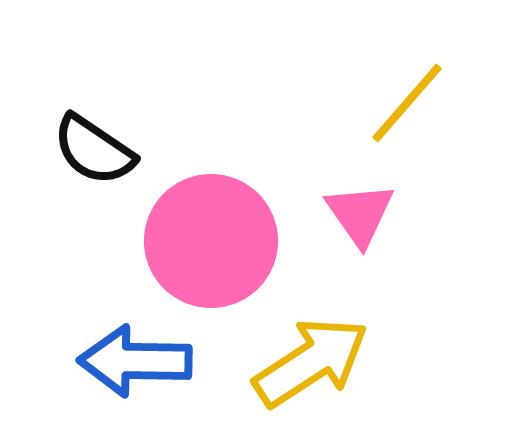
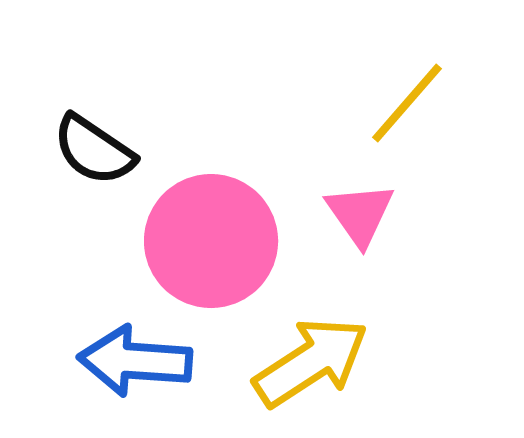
blue arrow: rotated 3 degrees clockwise
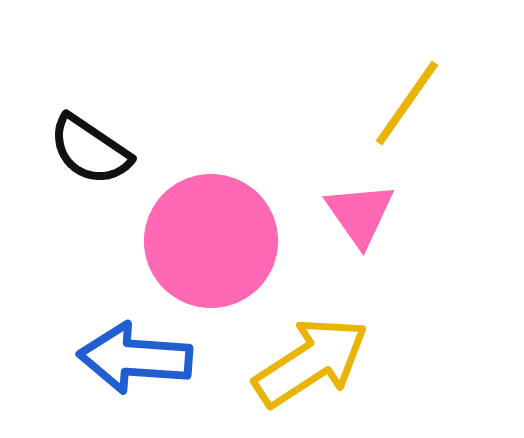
yellow line: rotated 6 degrees counterclockwise
black semicircle: moved 4 px left
blue arrow: moved 3 px up
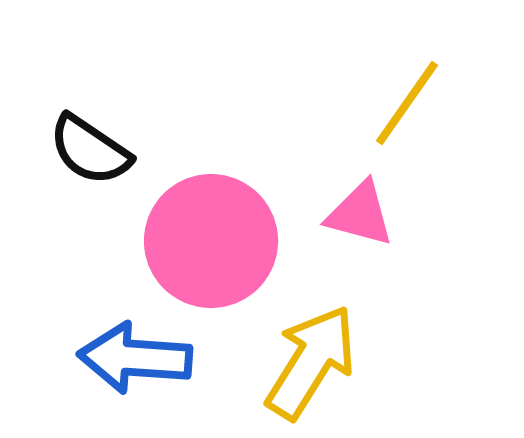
pink triangle: rotated 40 degrees counterclockwise
yellow arrow: rotated 25 degrees counterclockwise
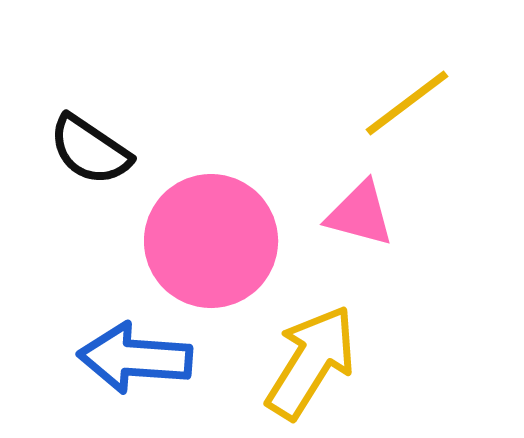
yellow line: rotated 18 degrees clockwise
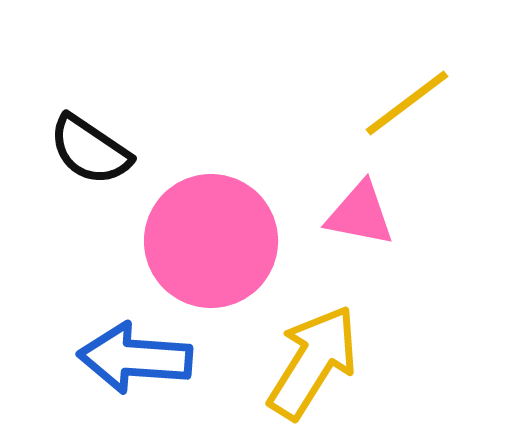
pink triangle: rotated 4 degrees counterclockwise
yellow arrow: moved 2 px right
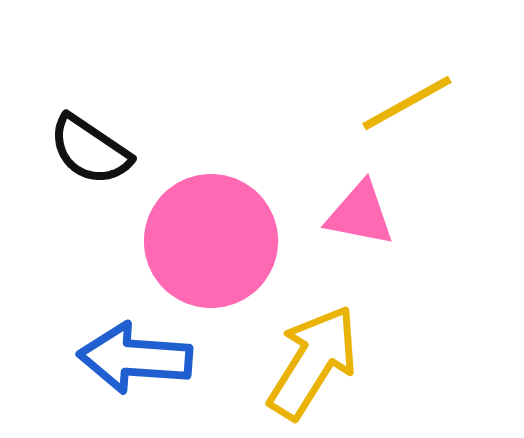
yellow line: rotated 8 degrees clockwise
